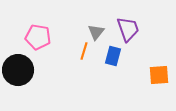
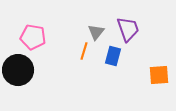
pink pentagon: moved 5 px left
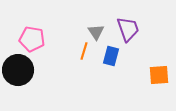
gray triangle: rotated 12 degrees counterclockwise
pink pentagon: moved 1 px left, 2 px down
blue rectangle: moved 2 px left
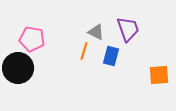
gray triangle: rotated 30 degrees counterclockwise
black circle: moved 2 px up
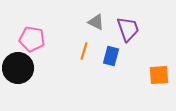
gray triangle: moved 10 px up
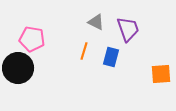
blue rectangle: moved 1 px down
orange square: moved 2 px right, 1 px up
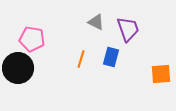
orange line: moved 3 px left, 8 px down
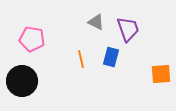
orange line: rotated 30 degrees counterclockwise
black circle: moved 4 px right, 13 px down
